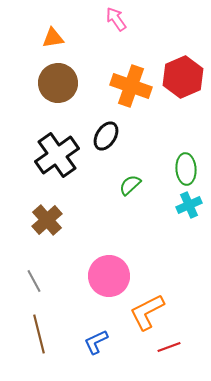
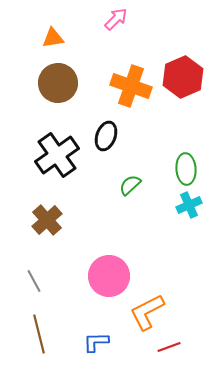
pink arrow: rotated 80 degrees clockwise
black ellipse: rotated 12 degrees counterclockwise
blue L-shape: rotated 24 degrees clockwise
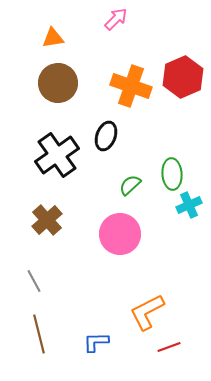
green ellipse: moved 14 px left, 5 px down
pink circle: moved 11 px right, 42 px up
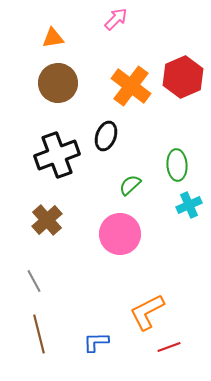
orange cross: rotated 18 degrees clockwise
black cross: rotated 15 degrees clockwise
green ellipse: moved 5 px right, 9 px up
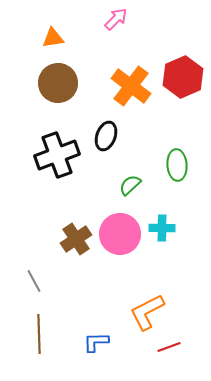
cyan cross: moved 27 px left, 23 px down; rotated 25 degrees clockwise
brown cross: moved 29 px right, 19 px down; rotated 8 degrees clockwise
brown line: rotated 12 degrees clockwise
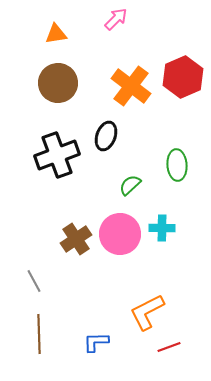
orange triangle: moved 3 px right, 4 px up
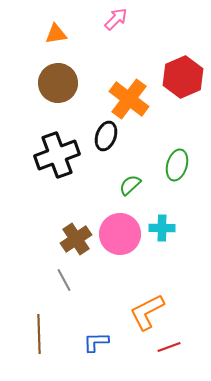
orange cross: moved 2 px left, 13 px down
green ellipse: rotated 20 degrees clockwise
gray line: moved 30 px right, 1 px up
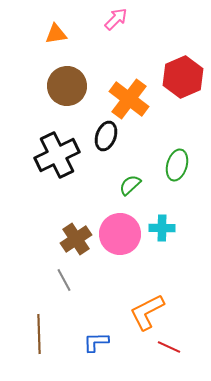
brown circle: moved 9 px right, 3 px down
black cross: rotated 6 degrees counterclockwise
red line: rotated 45 degrees clockwise
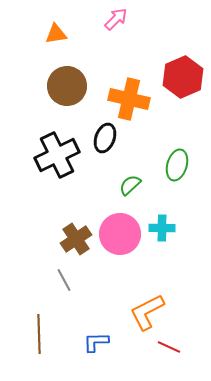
orange cross: rotated 24 degrees counterclockwise
black ellipse: moved 1 px left, 2 px down
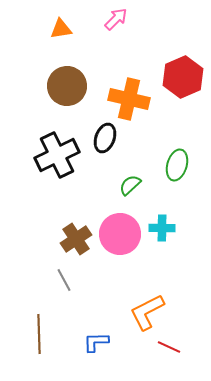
orange triangle: moved 5 px right, 5 px up
